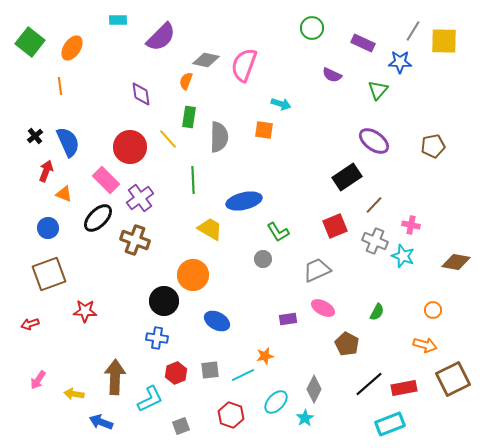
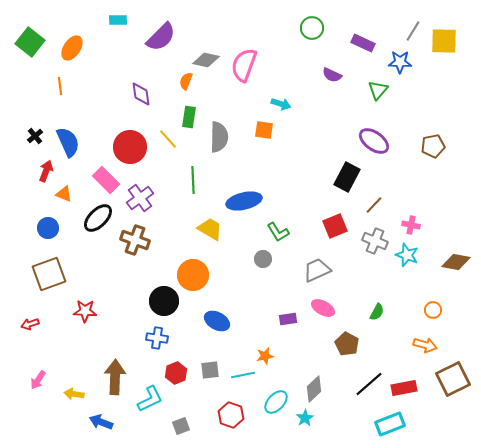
black rectangle at (347, 177): rotated 28 degrees counterclockwise
cyan star at (403, 256): moved 4 px right, 1 px up
cyan line at (243, 375): rotated 15 degrees clockwise
gray diamond at (314, 389): rotated 20 degrees clockwise
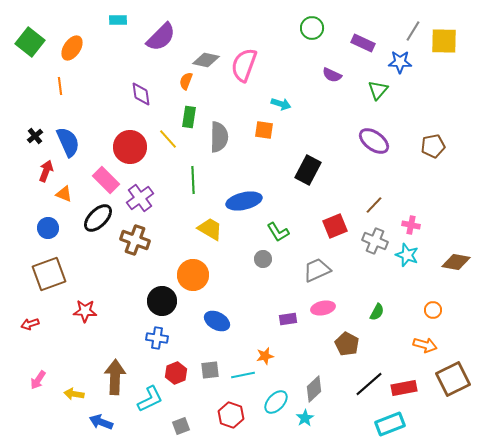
black rectangle at (347, 177): moved 39 px left, 7 px up
black circle at (164, 301): moved 2 px left
pink ellipse at (323, 308): rotated 40 degrees counterclockwise
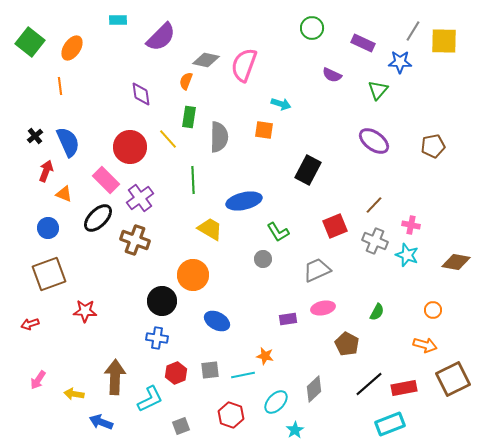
orange star at (265, 356): rotated 24 degrees clockwise
cyan star at (305, 418): moved 10 px left, 12 px down
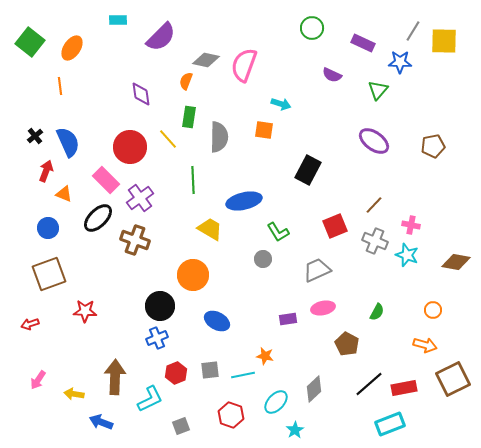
black circle at (162, 301): moved 2 px left, 5 px down
blue cross at (157, 338): rotated 30 degrees counterclockwise
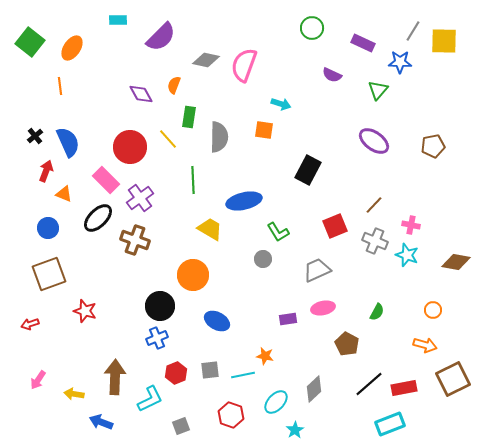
orange semicircle at (186, 81): moved 12 px left, 4 px down
purple diamond at (141, 94): rotated 20 degrees counterclockwise
red star at (85, 311): rotated 15 degrees clockwise
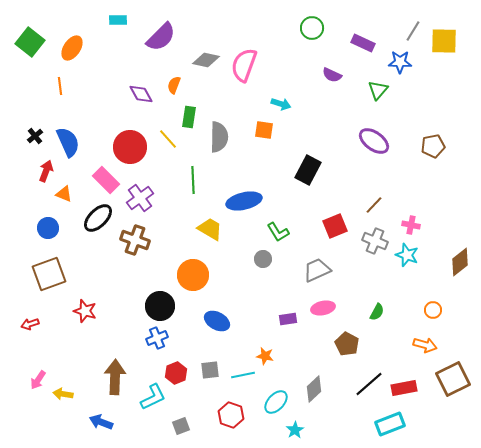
brown diamond at (456, 262): moved 4 px right; rotated 48 degrees counterclockwise
yellow arrow at (74, 394): moved 11 px left
cyan L-shape at (150, 399): moved 3 px right, 2 px up
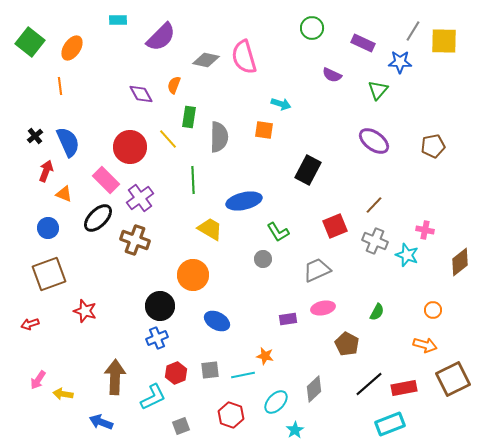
pink semicircle at (244, 65): moved 8 px up; rotated 36 degrees counterclockwise
pink cross at (411, 225): moved 14 px right, 5 px down
